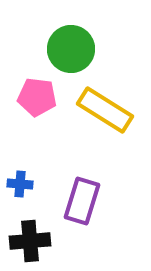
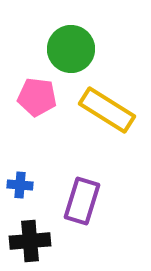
yellow rectangle: moved 2 px right
blue cross: moved 1 px down
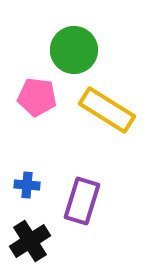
green circle: moved 3 px right, 1 px down
blue cross: moved 7 px right
black cross: rotated 27 degrees counterclockwise
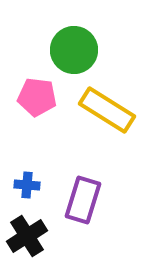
purple rectangle: moved 1 px right, 1 px up
black cross: moved 3 px left, 5 px up
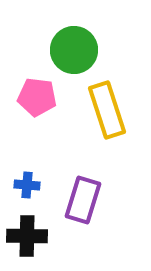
yellow rectangle: rotated 40 degrees clockwise
black cross: rotated 33 degrees clockwise
